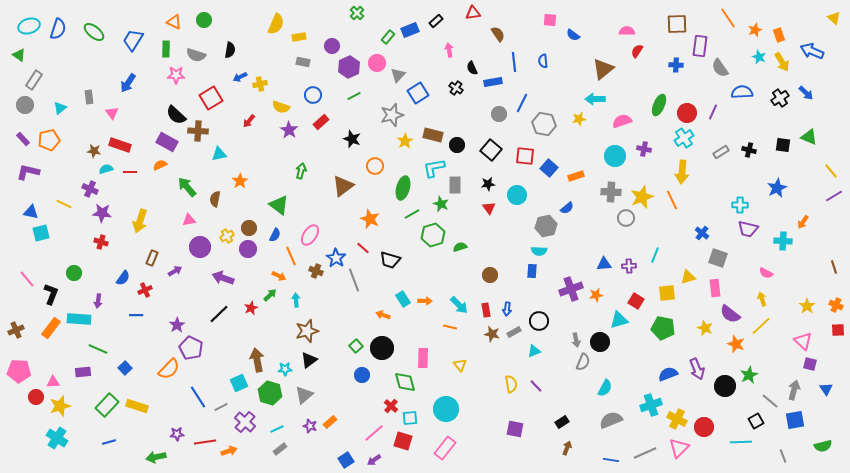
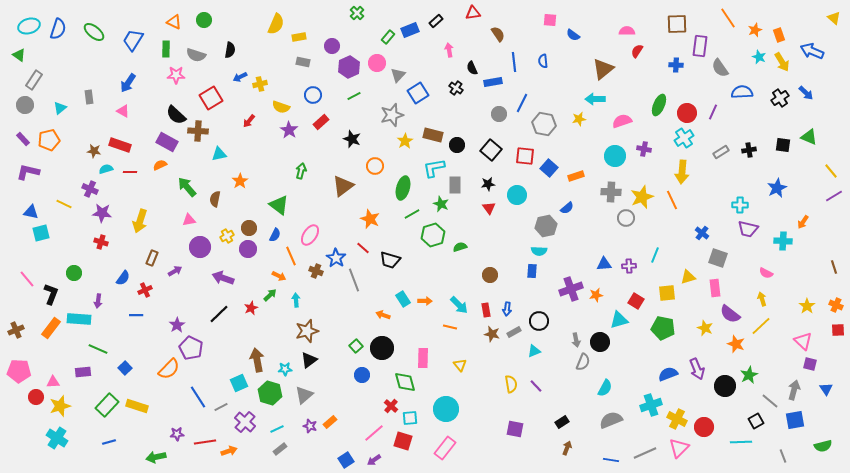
pink triangle at (112, 113): moved 11 px right, 2 px up; rotated 24 degrees counterclockwise
black cross at (749, 150): rotated 24 degrees counterclockwise
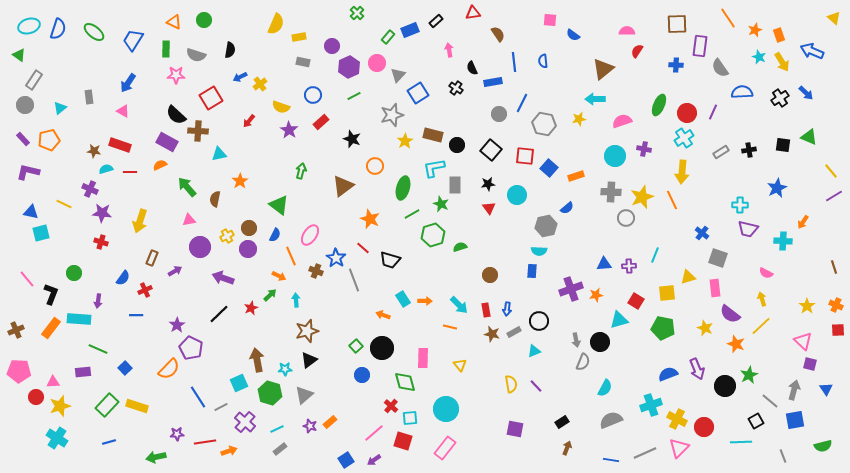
yellow cross at (260, 84): rotated 24 degrees counterclockwise
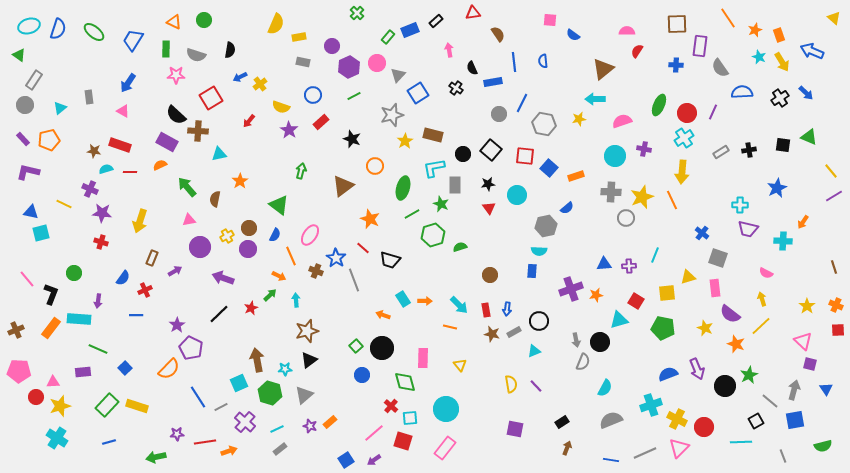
black circle at (457, 145): moved 6 px right, 9 px down
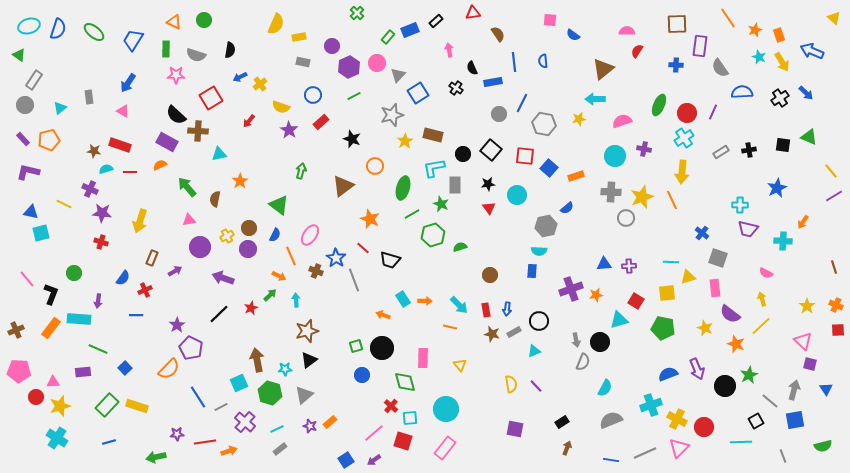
cyan line at (655, 255): moved 16 px right, 7 px down; rotated 70 degrees clockwise
green square at (356, 346): rotated 24 degrees clockwise
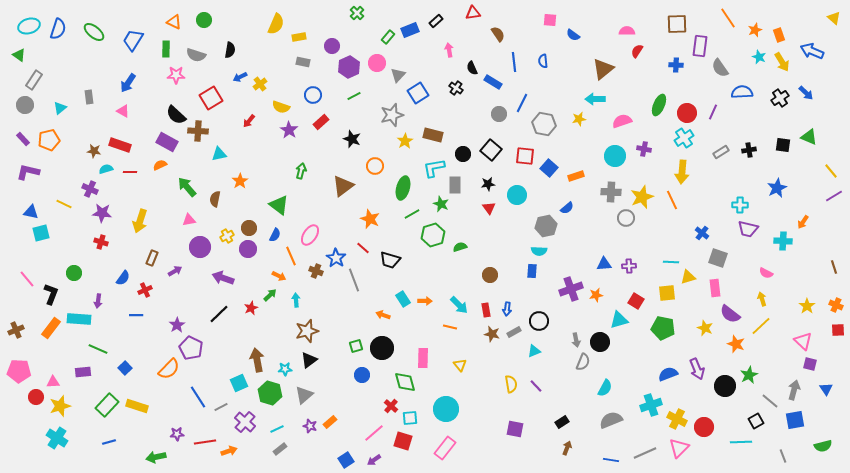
blue rectangle at (493, 82): rotated 42 degrees clockwise
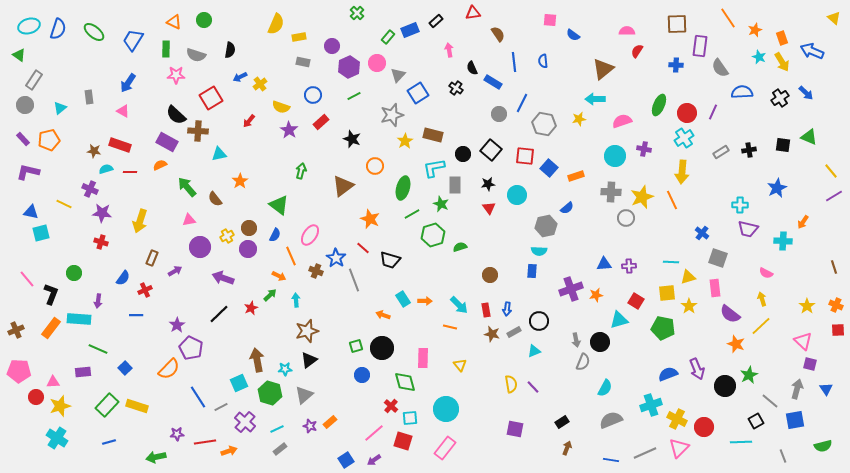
orange rectangle at (779, 35): moved 3 px right, 3 px down
brown semicircle at (215, 199): rotated 49 degrees counterclockwise
yellow star at (705, 328): moved 16 px left, 22 px up; rotated 14 degrees clockwise
purple line at (536, 386): moved 3 px left, 1 px down
gray arrow at (794, 390): moved 3 px right, 1 px up
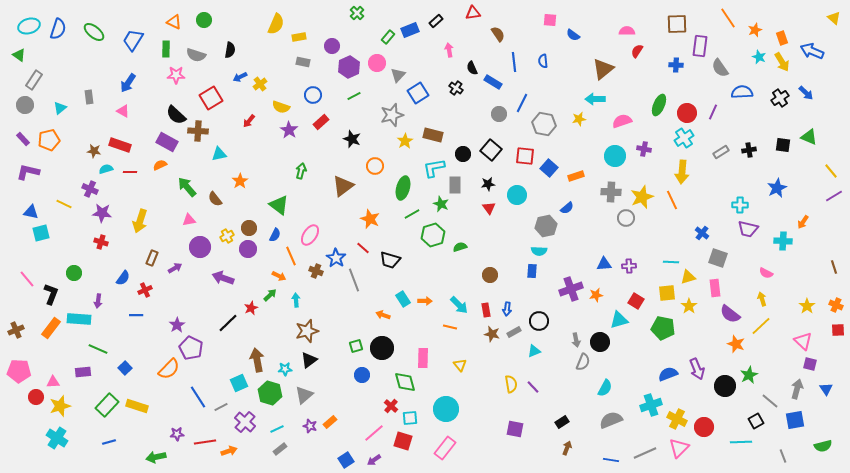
purple arrow at (175, 271): moved 3 px up
black line at (219, 314): moved 9 px right, 9 px down
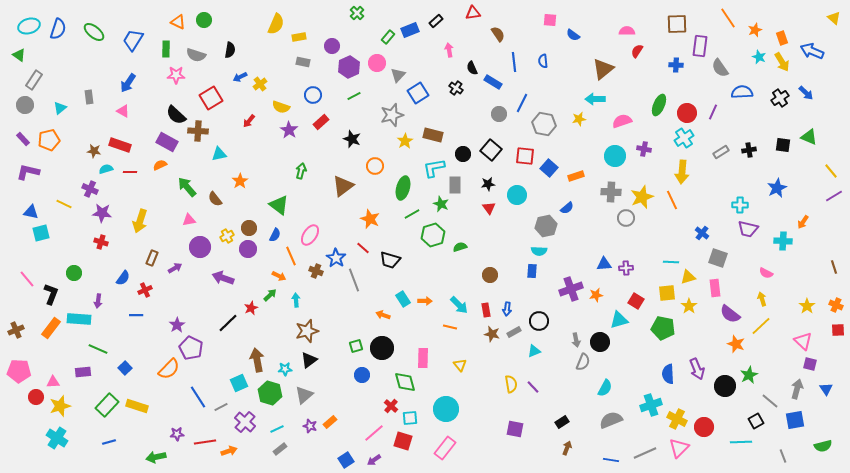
orange triangle at (174, 22): moved 4 px right
purple cross at (629, 266): moved 3 px left, 2 px down
blue semicircle at (668, 374): rotated 72 degrees counterclockwise
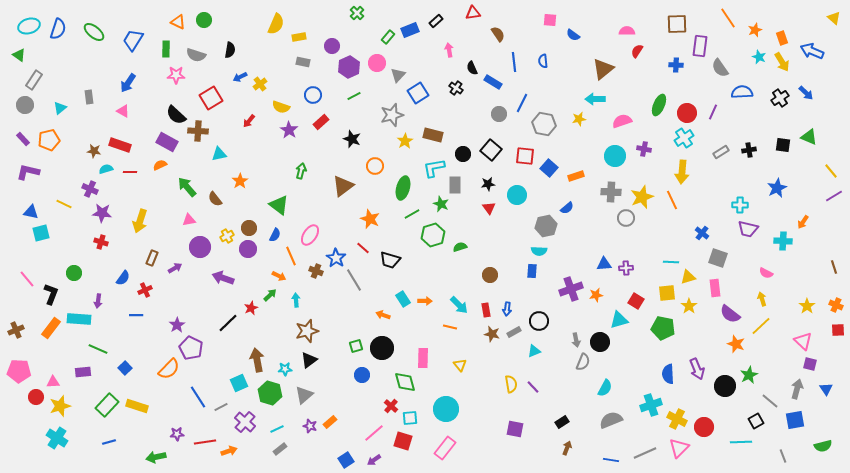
gray line at (354, 280): rotated 10 degrees counterclockwise
